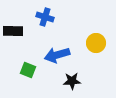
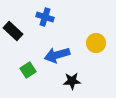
black rectangle: rotated 42 degrees clockwise
green square: rotated 35 degrees clockwise
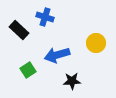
black rectangle: moved 6 px right, 1 px up
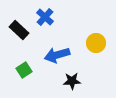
blue cross: rotated 24 degrees clockwise
green square: moved 4 px left
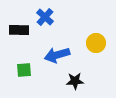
black rectangle: rotated 42 degrees counterclockwise
green square: rotated 28 degrees clockwise
black star: moved 3 px right
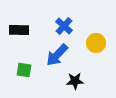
blue cross: moved 19 px right, 9 px down
blue arrow: rotated 30 degrees counterclockwise
green square: rotated 14 degrees clockwise
